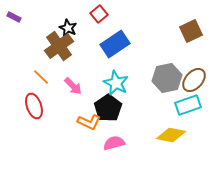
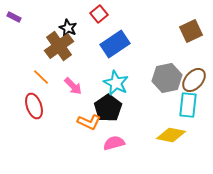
cyan rectangle: rotated 65 degrees counterclockwise
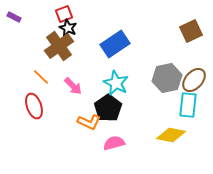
red square: moved 35 px left; rotated 18 degrees clockwise
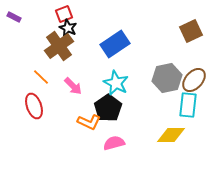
yellow diamond: rotated 12 degrees counterclockwise
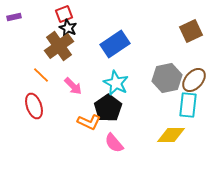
purple rectangle: rotated 40 degrees counterclockwise
orange line: moved 2 px up
pink semicircle: rotated 115 degrees counterclockwise
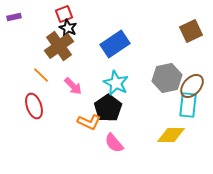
brown ellipse: moved 2 px left, 6 px down
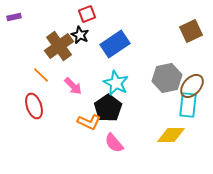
red square: moved 23 px right
black star: moved 12 px right, 7 px down
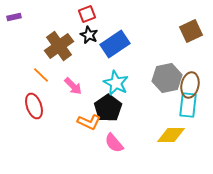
black star: moved 9 px right
brown ellipse: moved 2 px left, 1 px up; rotated 30 degrees counterclockwise
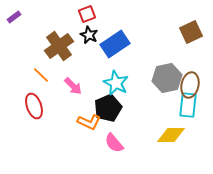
purple rectangle: rotated 24 degrees counterclockwise
brown square: moved 1 px down
black pentagon: rotated 12 degrees clockwise
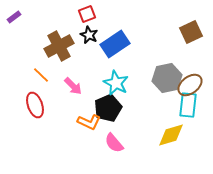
brown cross: rotated 8 degrees clockwise
brown ellipse: rotated 40 degrees clockwise
red ellipse: moved 1 px right, 1 px up
yellow diamond: rotated 16 degrees counterclockwise
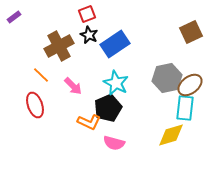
cyan rectangle: moved 3 px left, 3 px down
pink semicircle: rotated 35 degrees counterclockwise
